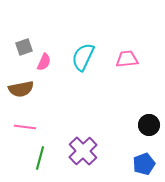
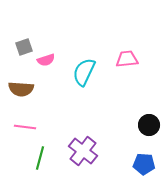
cyan semicircle: moved 1 px right, 15 px down
pink semicircle: moved 2 px right, 2 px up; rotated 48 degrees clockwise
brown semicircle: rotated 15 degrees clockwise
purple cross: rotated 8 degrees counterclockwise
blue pentagon: rotated 25 degrees clockwise
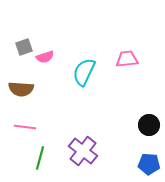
pink semicircle: moved 1 px left, 3 px up
blue pentagon: moved 5 px right
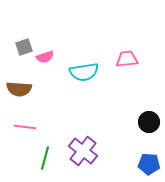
cyan semicircle: rotated 124 degrees counterclockwise
brown semicircle: moved 2 px left
black circle: moved 3 px up
green line: moved 5 px right
